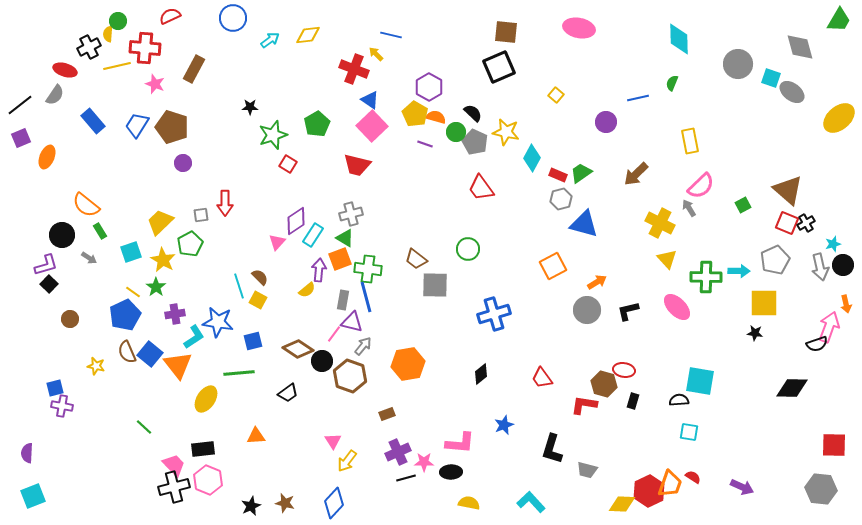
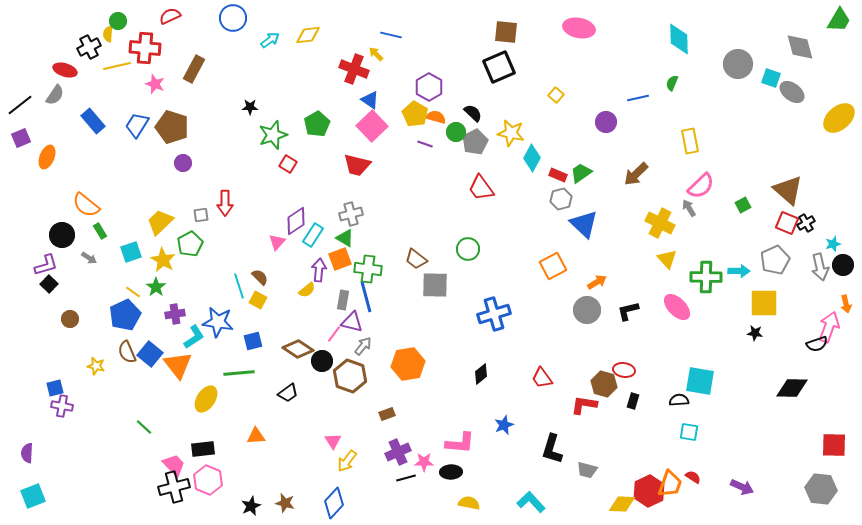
yellow star at (506, 132): moved 5 px right, 1 px down
gray pentagon at (475, 142): rotated 20 degrees clockwise
blue triangle at (584, 224): rotated 28 degrees clockwise
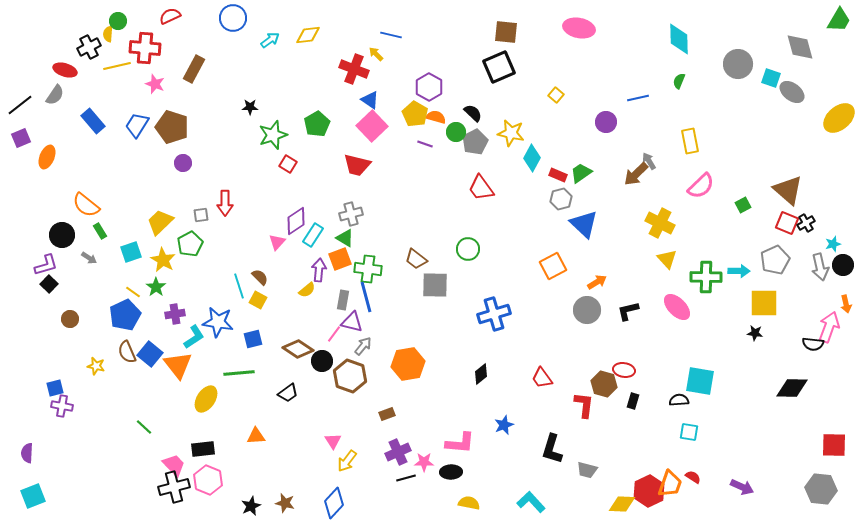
green semicircle at (672, 83): moved 7 px right, 2 px up
gray arrow at (689, 208): moved 40 px left, 47 px up
blue square at (253, 341): moved 2 px up
black semicircle at (817, 344): moved 4 px left; rotated 25 degrees clockwise
red L-shape at (584, 405): rotated 88 degrees clockwise
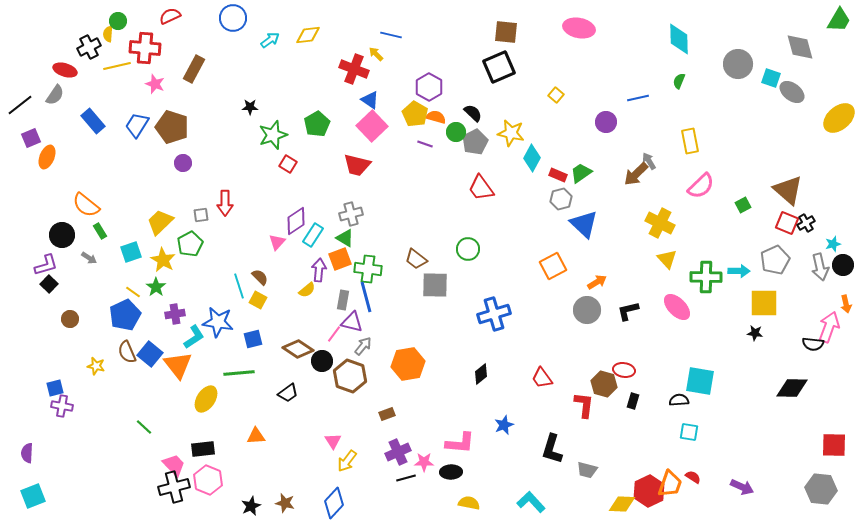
purple square at (21, 138): moved 10 px right
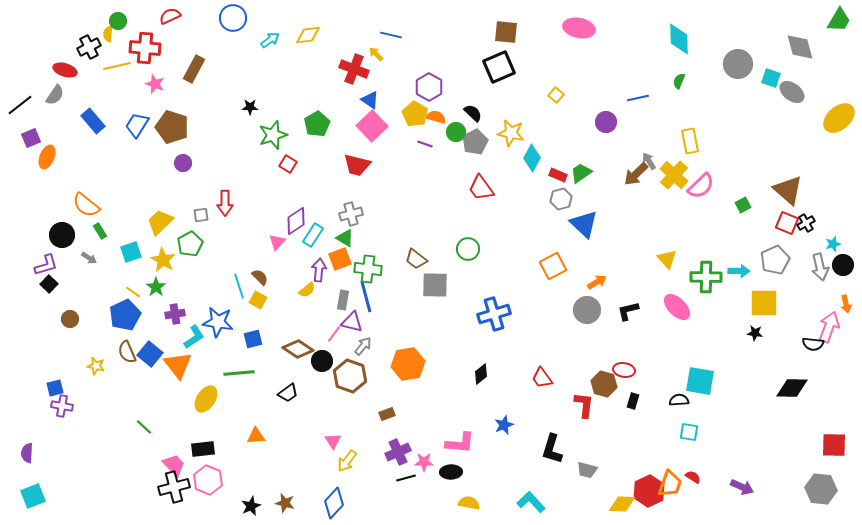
yellow cross at (660, 223): moved 14 px right, 48 px up; rotated 16 degrees clockwise
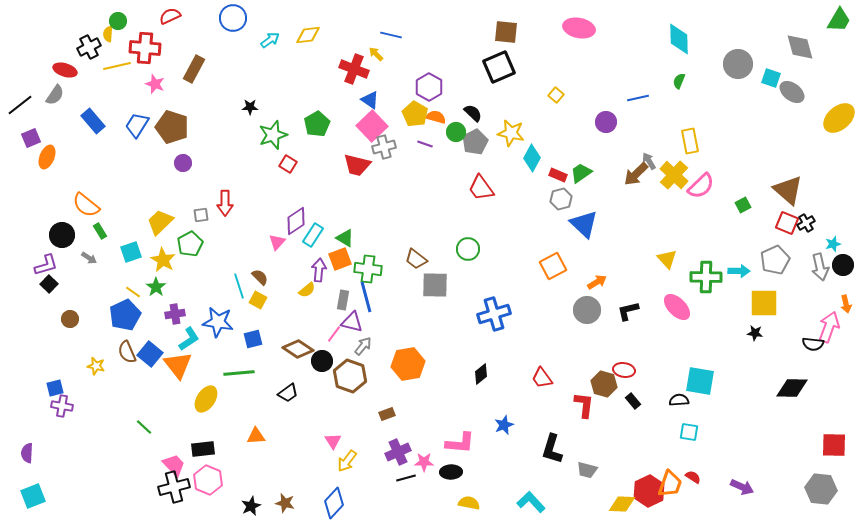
gray cross at (351, 214): moved 33 px right, 67 px up
cyan L-shape at (194, 337): moved 5 px left, 2 px down
black rectangle at (633, 401): rotated 56 degrees counterclockwise
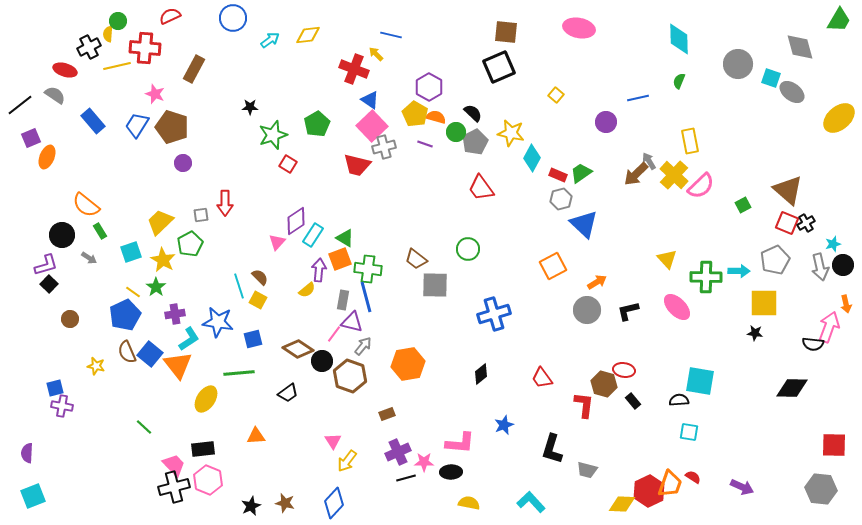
pink star at (155, 84): moved 10 px down
gray semicircle at (55, 95): rotated 90 degrees counterclockwise
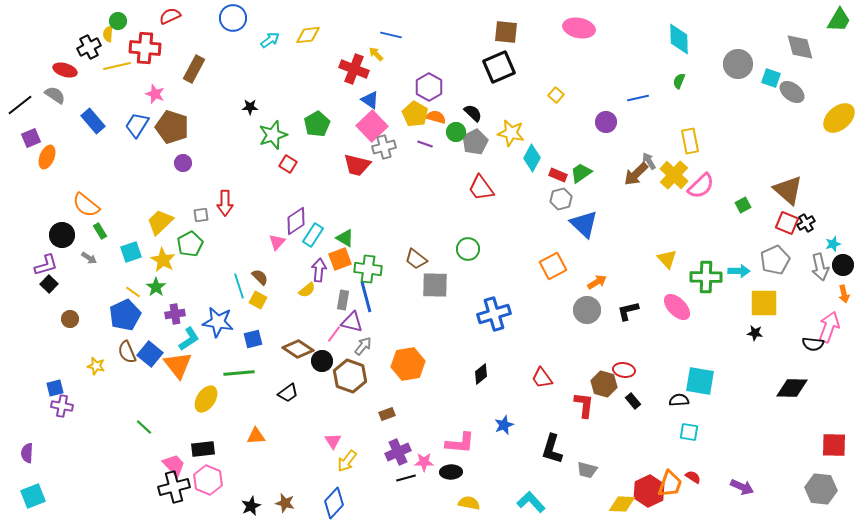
orange arrow at (846, 304): moved 2 px left, 10 px up
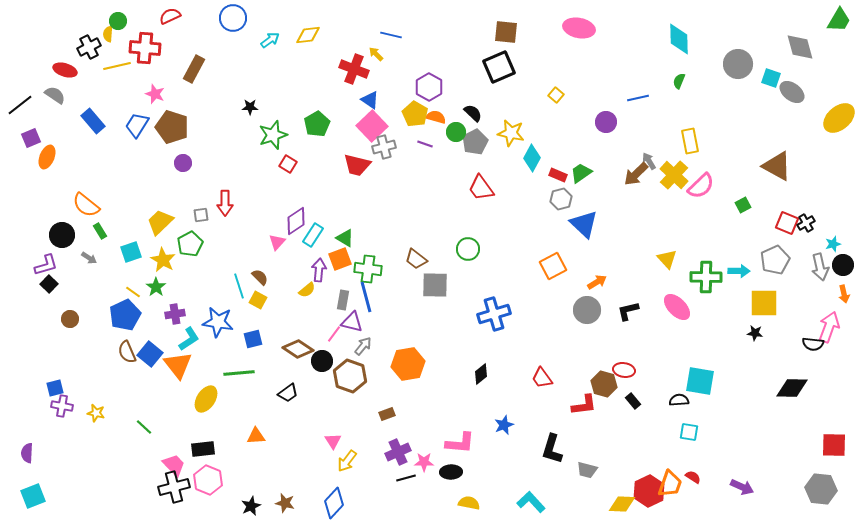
brown triangle at (788, 190): moved 11 px left, 24 px up; rotated 12 degrees counterclockwise
yellow star at (96, 366): moved 47 px down
red L-shape at (584, 405): rotated 76 degrees clockwise
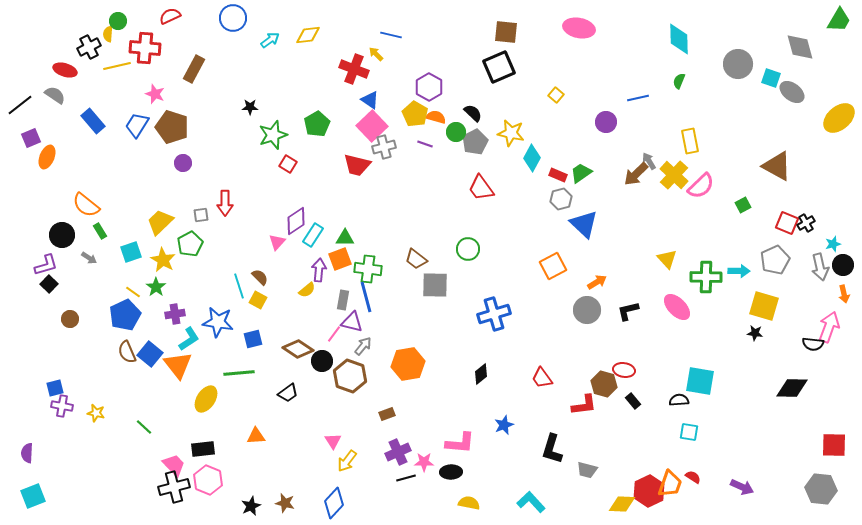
green triangle at (345, 238): rotated 30 degrees counterclockwise
yellow square at (764, 303): moved 3 px down; rotated 16 degrees clockwise
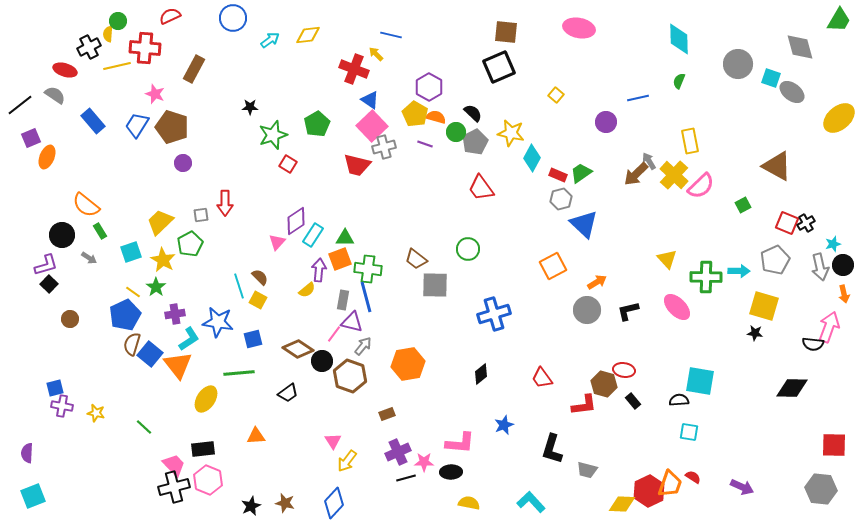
brown semicircle at (127, 352): moved 5 px right, 8 px up; rotated 40 degrees clockwise
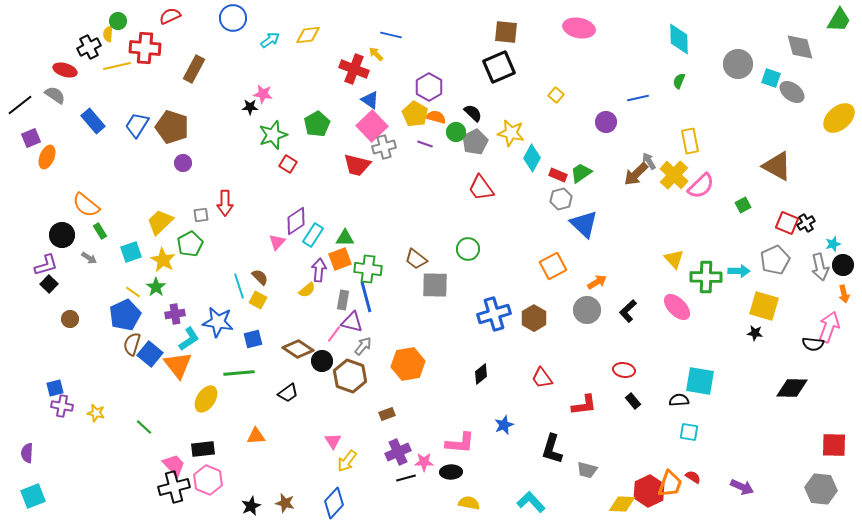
pink star at (155, 94): moved 108 px right; rotated 12 degrees counterclockwise
yellow triangle at (667, 259): moved 7 px right
black L-shape at (628, 311): rotated 30 degrees counterclockwise
brown hexagon at (604, 384): moved 70 px left, 66 px up; rotated 15 degrees clockwise
